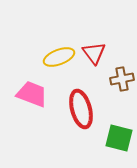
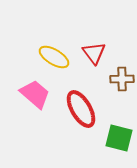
yellow ellipse: moved 5 px left; rotated 52 degrees clockwise
brown cross: rotated 10 degrees clockwise
pink trapezoid: moved 3 px right; rotated 20 degrees clockwise
red ellipse: rotated 15 degrees counterclockwise
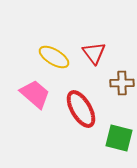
brown cross: moved 4 px down
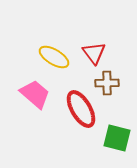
brown cross: moved 15 px left
green square: moved 2 px left
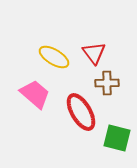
red ellipse: moved 3 px down
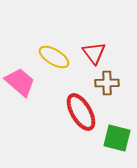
pink trapezoid: moved 15 px left, 12 px up
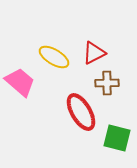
red triangle: rotated 40 degrees clockwise
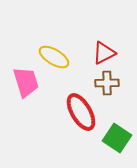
red triangle: moved 10 px right
pink trapezoid: moved 6 px right; rotated 32 degrees clockwise
green square: rotated 20 degrees clockwise
